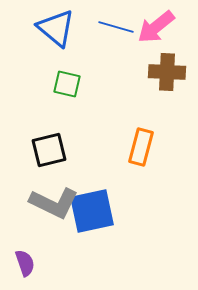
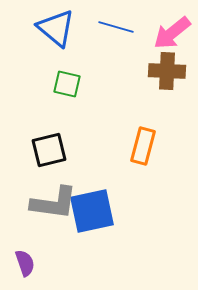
pink arrow: moved 16 px right, 6 px down
brown cross: moved 1 px up
orange rectangle: moved 2 px right, 1 px up
gray L-shape: rotated 18 degrees counterclockwise
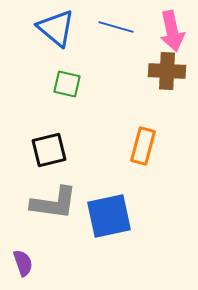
pink arrow: moved 2 px up; rotated 63 degrees counterclockwise
blue square: moved 17 px right, 5 px down
purple semicircle: moved 2 px left
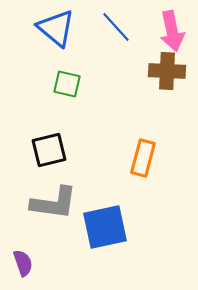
blue line: rotated 32 degrees clockwise
orange rectangle: moved 12 px down
blue square: moved 4 px left, 11 px down
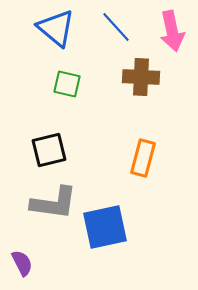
brown cross: moved 26 px left, 6 px down
purple semicircle: moved 1 px left; rotated 8 degrees counterclockwise
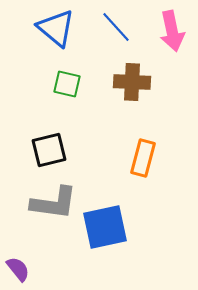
brown cross: moved 9 px left, 5 px down
purple semicircle: moved 4 px left, 6 px down; rotated 12 degrees counterclockwise
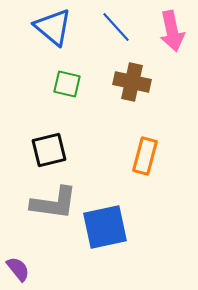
blue triangle: moved 3 px left, 1 px up
brown cross: rotated 9 degrees clockwise
orange rectangle: moved 2 px right, 2 px up
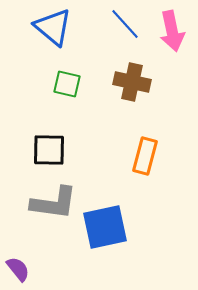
blue line: moved 9 px right, 3 px up
black square: rotated 15 degrees clockwise
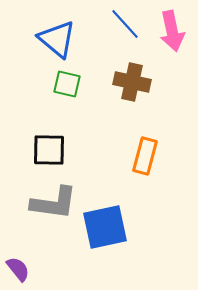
blue triangle: moved 4 px right, 12 px down
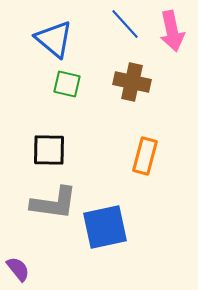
blue triangle: moved 3 px left
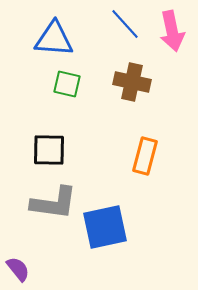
blue triangle: rotated 36 degrees counterclockwise
